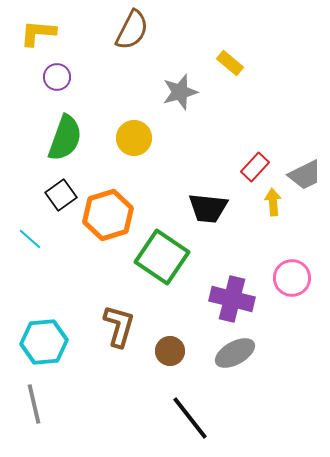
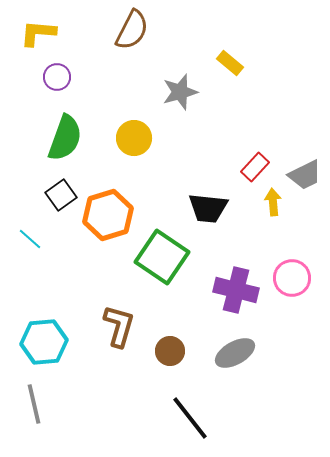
purple cross: moved 4 px right, 9 px up
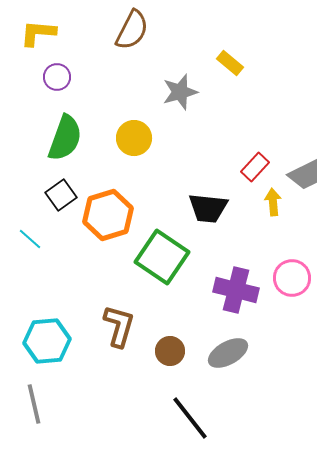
cyan hexagon: moved 3 px right, 1 px up
gray ellipse: moved 7 px left
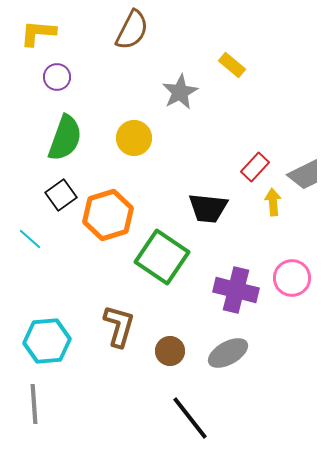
yellow rectangle: moved 2 px right, 2 px down
gray star: rotated 12 degrees counterclockwise
gray line: rotated 9 degrees clockwise
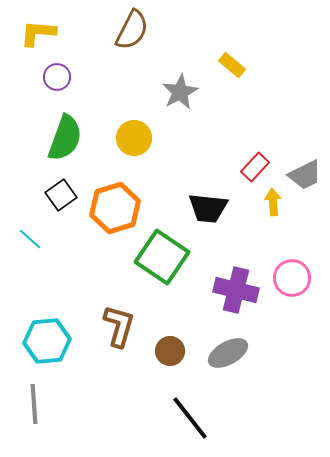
orange hexagon: moved 7 px right, 7 px up
